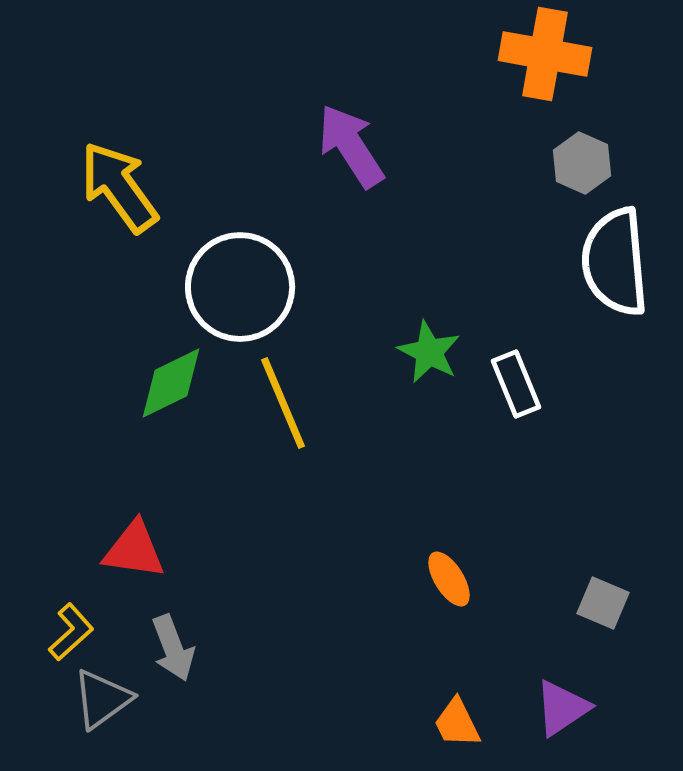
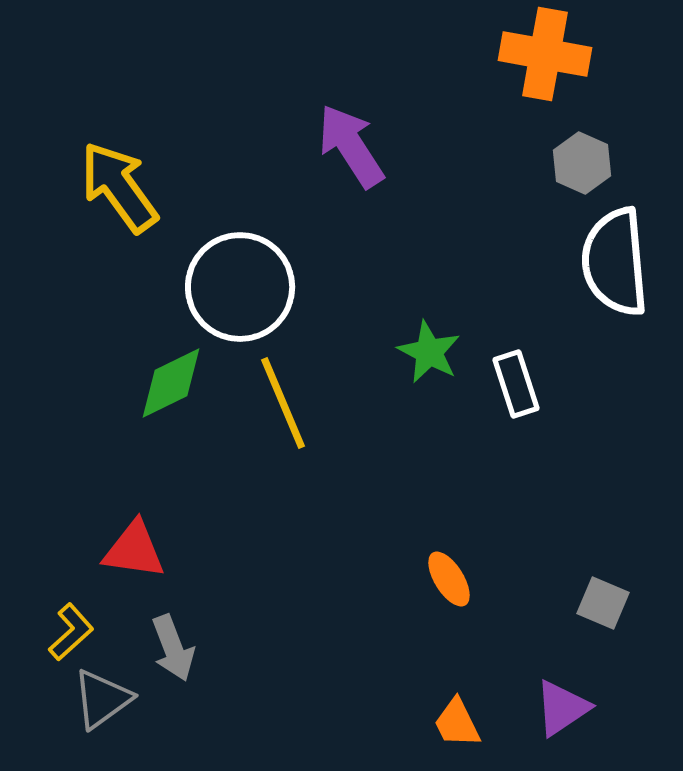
white rectangle: rotated 4 degrees clockwise
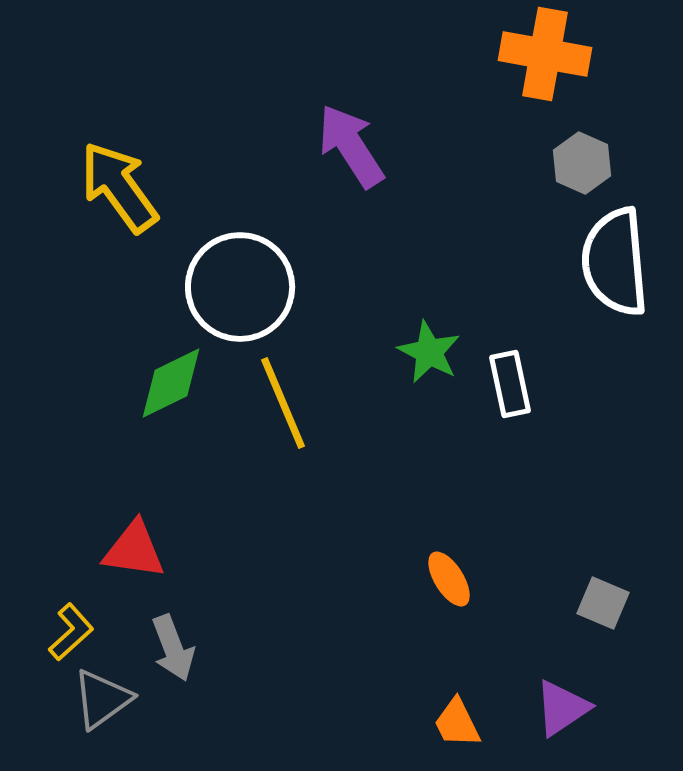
white rectangle: moved 6 px left; rotated 6 degrees clockwise
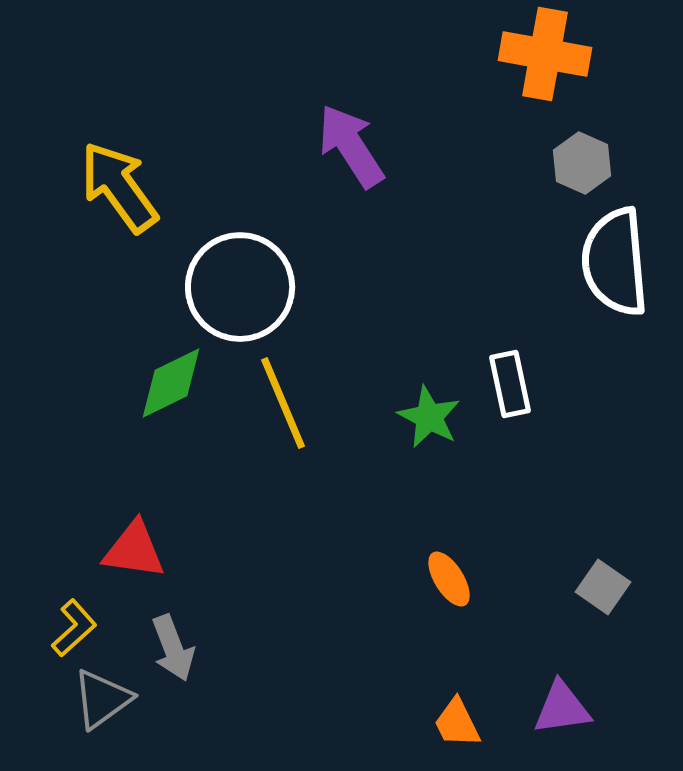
green star: moved 65 px down
gray square: moved 16 px up; rotated 12 degrees clockwise
yellow L-shape: moved 3 px right, 4 px up
purple triangle: rotated 26 degrees clockwise
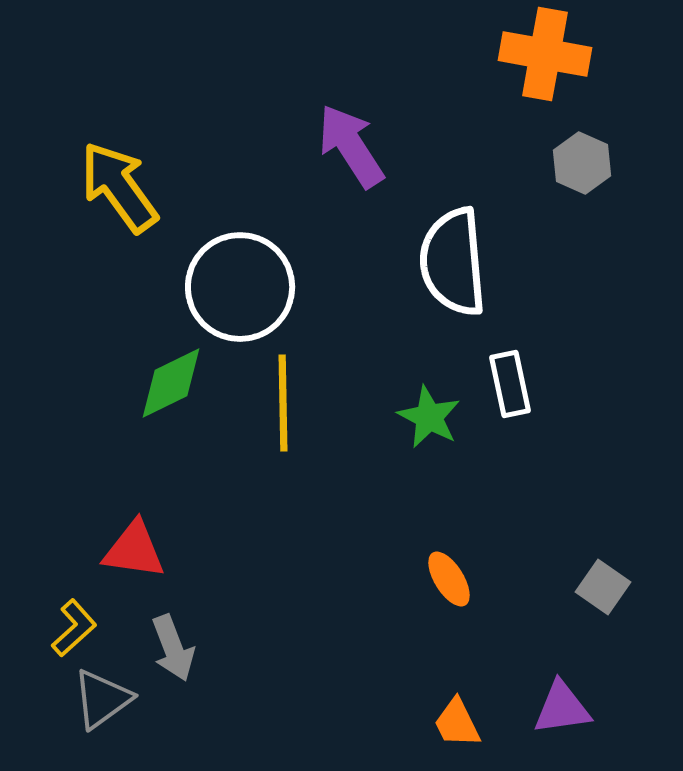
white semicircle: moved 162 px left
yellow line: rotated 22 degrees clockwise
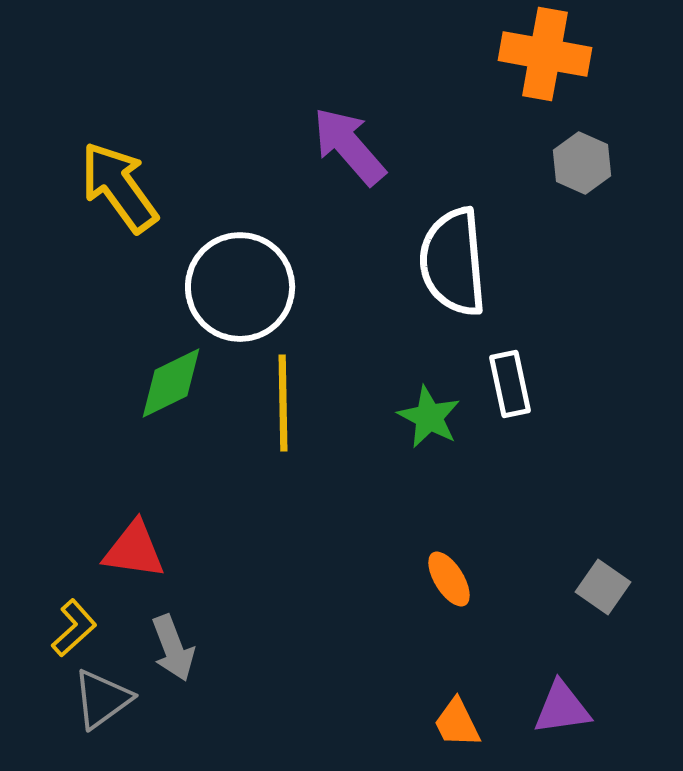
purple arrow: moved 2 px left; rotated 8 degrees counterclockwise
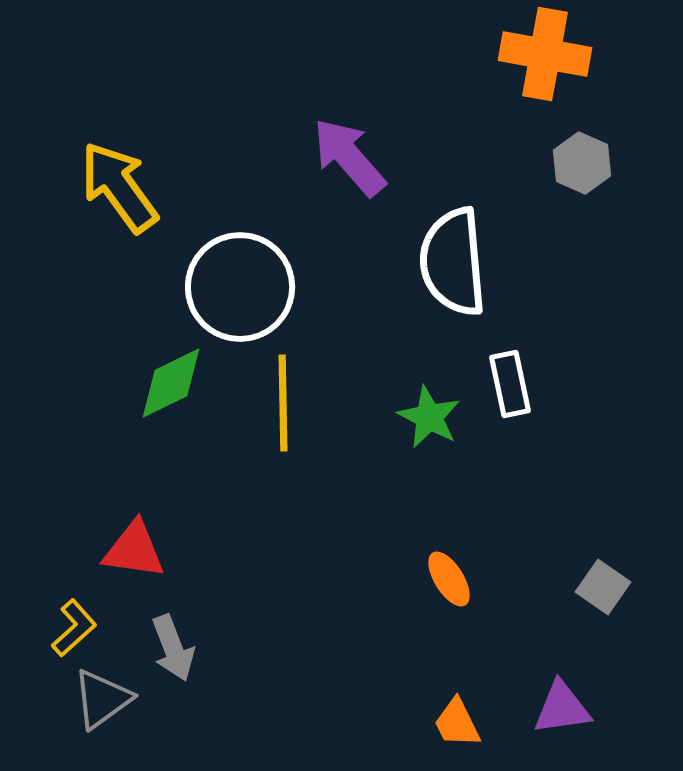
purple arrow: moved 11 px down
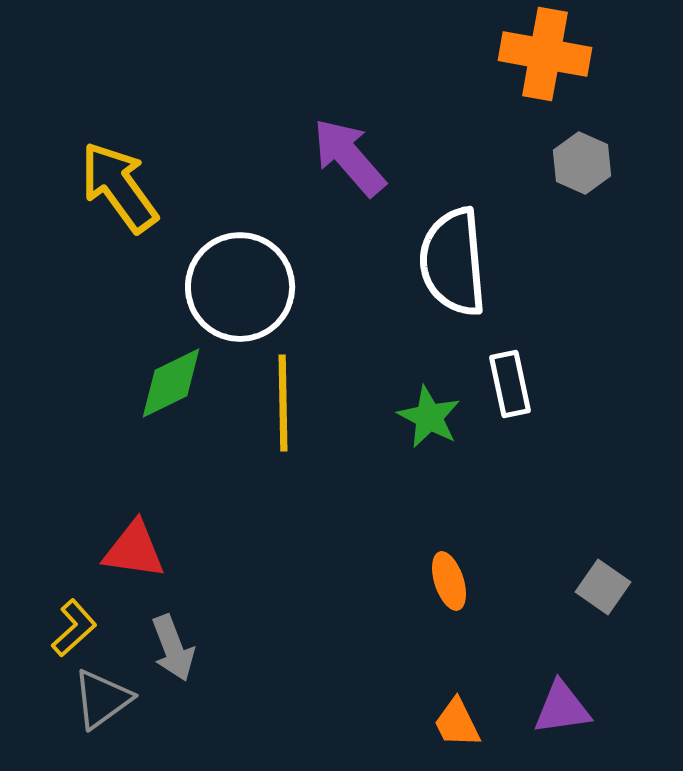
orange ellipse: moved 2 px down; rotated 14 degrees clockwise
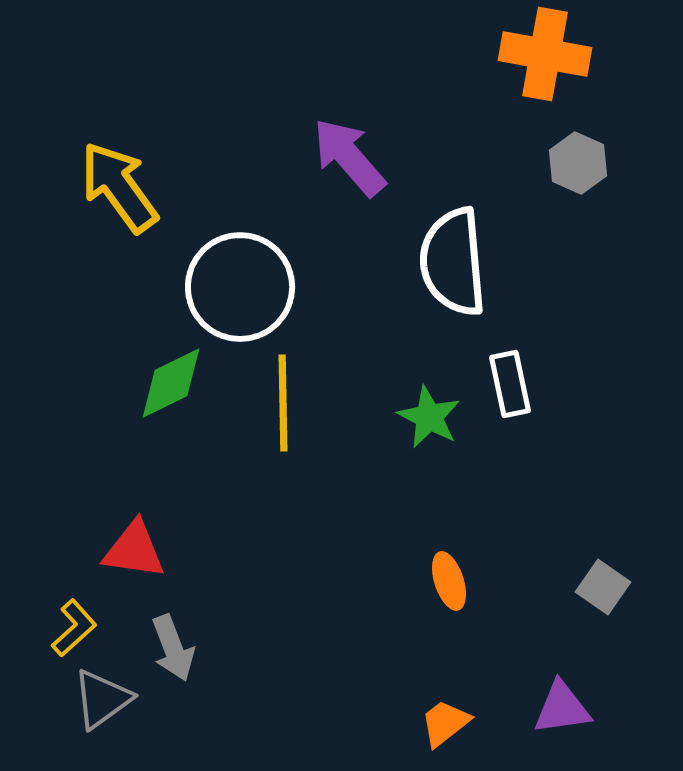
gray hexagon: moved 4 px left
orange trapezoid: moved 12 px left; rotated 78 degrees clockwise
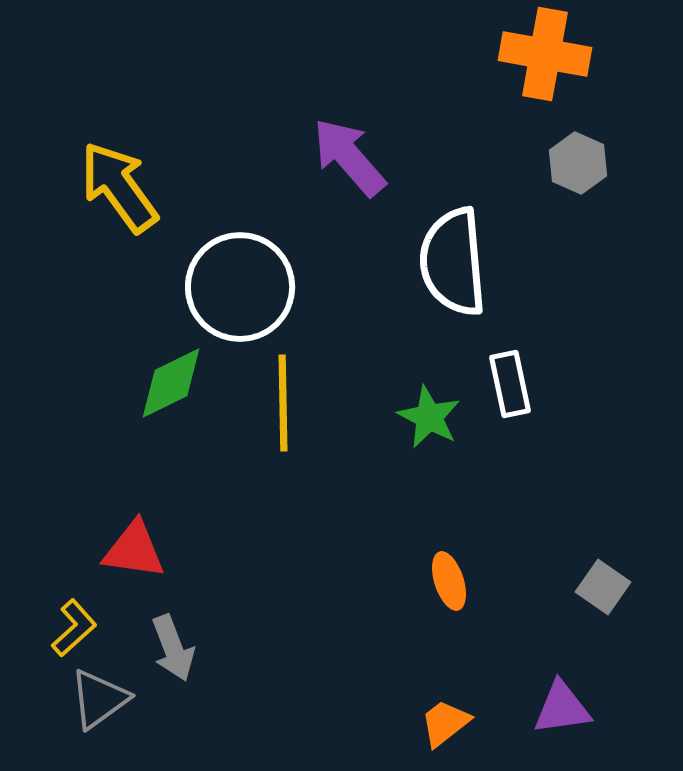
gray triangle: moved 3 px left
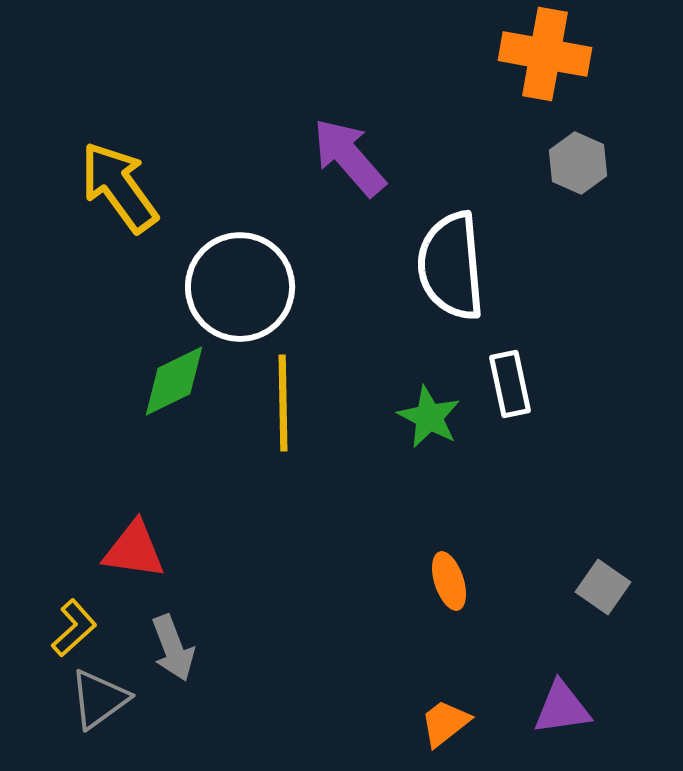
white semicircle: moved 2 px left, 4 px down
green diamond: moved 3 px right, 2 px up
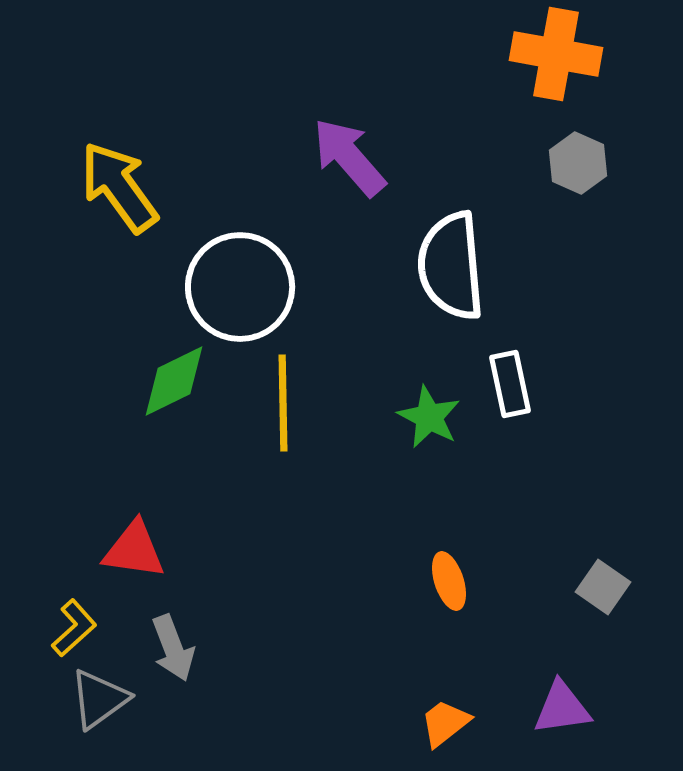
orange cross: moved 11 px right
